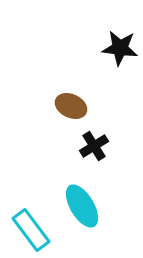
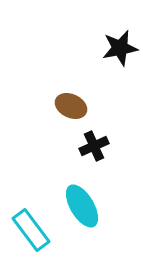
black star: rotated 18 degrees counterclockwise
black cross: rotated 8 degrees clockwise
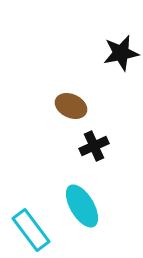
black star: moved 1 px right, 5 px down
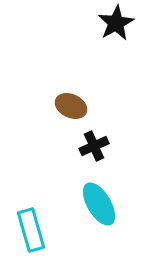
black star: moved 5 px left, 30 px up; rotated 18 degrees counterclockwise
cyan ellipse: moved 17 px right, 2 px up
cyan rectangle: rotated 21 degrees clockwise
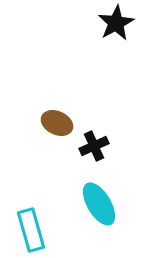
brown ellipse: moved 14 px left, 17 px down
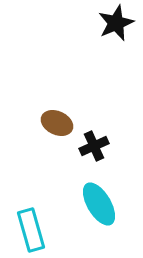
black star: rotated 6 degrees clockwise
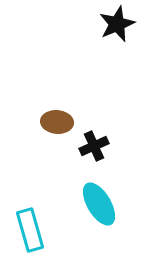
black star: moved 1 px right, 1 px down
brown ellipse: moved 1 px up; rotated 20 degrees counterclockwise
cyan rectangle: moved 1 px left
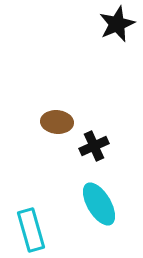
cyan rectangle: moved 1 px right
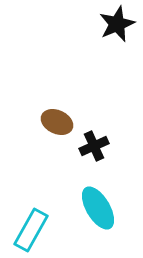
brown ellipse: rotated 20 degrees clockwise
cyan ellipse: moved 1 px left, 4 px down
cyan rectangle: rotated 45 degrees clockwise
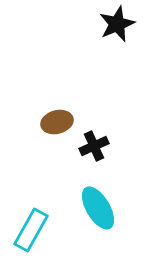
brown ellipse: rotated 40 degrees counterclockwise
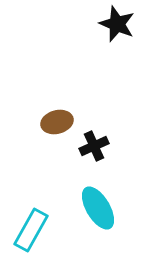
black star: rotated 27 degrees counterclockwise
